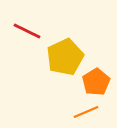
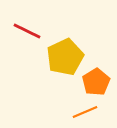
orange line: moved 1 px left
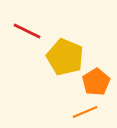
yellow pentagon: rotated 24 degrees counterclockwise
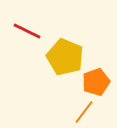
orange pentagon: rotated 12 degrees clockwise
orange line: moved 1 px left; rotated 30 degrees counterclockwise
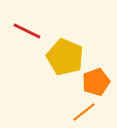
orange line: rotated 15 degrees clockwise
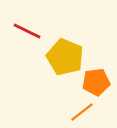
orange pentagon: rotated 12 degrees clockwise
orange line: moved 2 px left
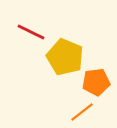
red line: moved 4 px right, 1 px down
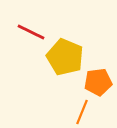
orange pentagon: moved 2 px right
orange line: rotated 30 degrees counterclockwise
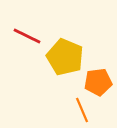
red line: moved 4 px left, 4 px down
orange line: moved 2 px up; rotated 45 degrees counterclockwise
